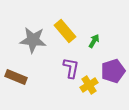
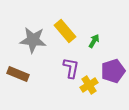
brown rectangle: moved 2 px right, 3 px up
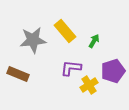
gray star: rotated 12 degrees counterclockwise
purple L-shape: rotated 95 degrees counterclockwise
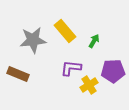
purple pentagon: rotated 15 degrees clockwise
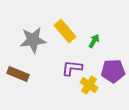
purple L-shape: moved 1 px right
yellow cross: rotated 24 degrees counterclockwise
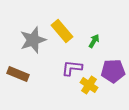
yellow rectangle: moved 3 px left
gray star: rotated 12 degrees counterclockwise
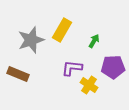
yellow rectangle: moved 1 px up; rotated 70 degrees clockwise
gray star: moved 2 px left
purple pentagon: moved 4 px up
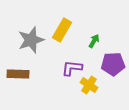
purple pentagon: moved 3 px up
brown rectangle: rotated 20 degrees counterclockwise
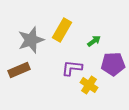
green arrow: rotated 24 degrees clockwise
brown rectangle: moved 1 px right, 4 px up; rotated 25 degrees counterclockwise
